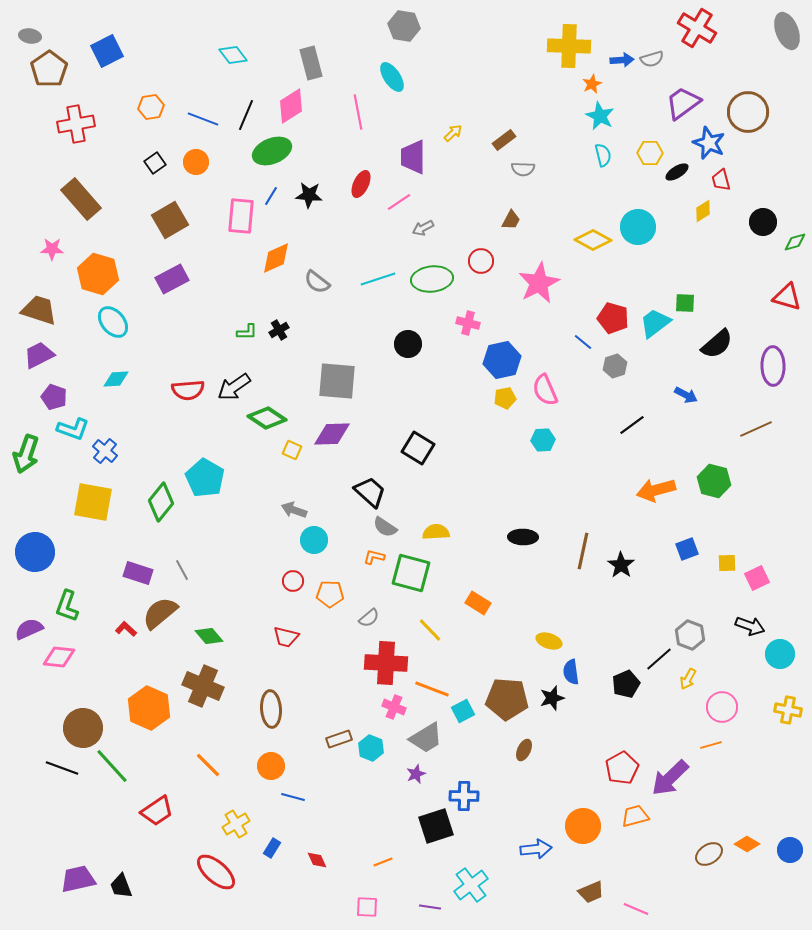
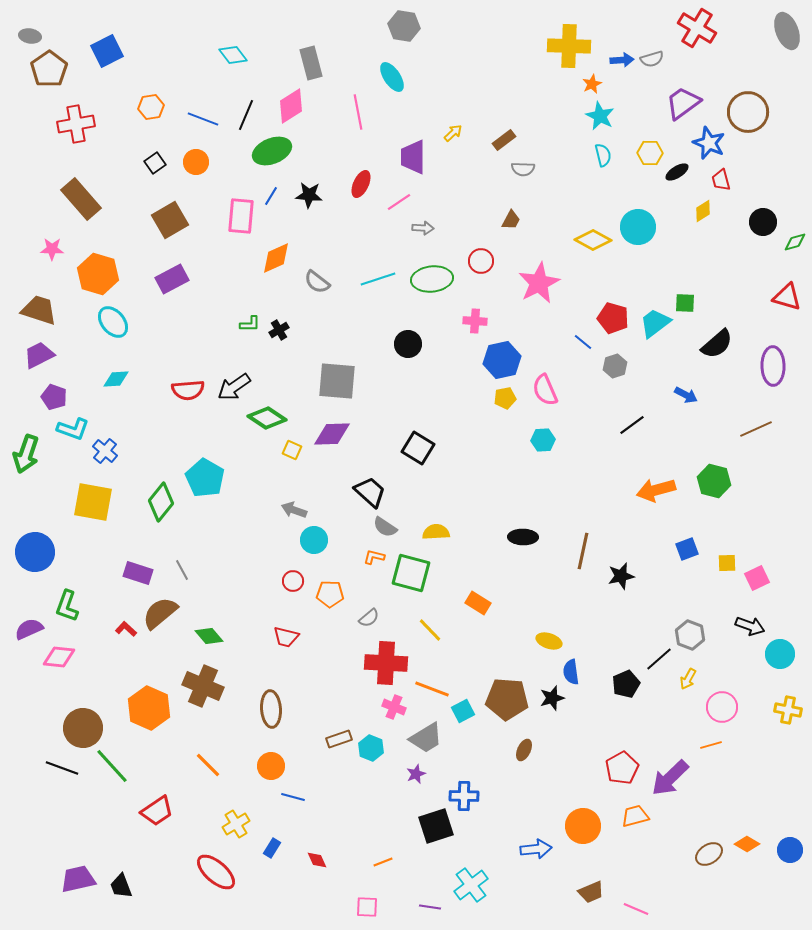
gray arrow at (423, 228): rotated 150 degrees counterclockwise
pink cross at (468, 323): moved 7 px right, 2 px up; rotated 10 degrees counterclockwise
green L-shape at (247, 332): moved 3 px right, 8 px up
black star at (621, 565): moved 11 px down; rotated 24 degrees clockwise
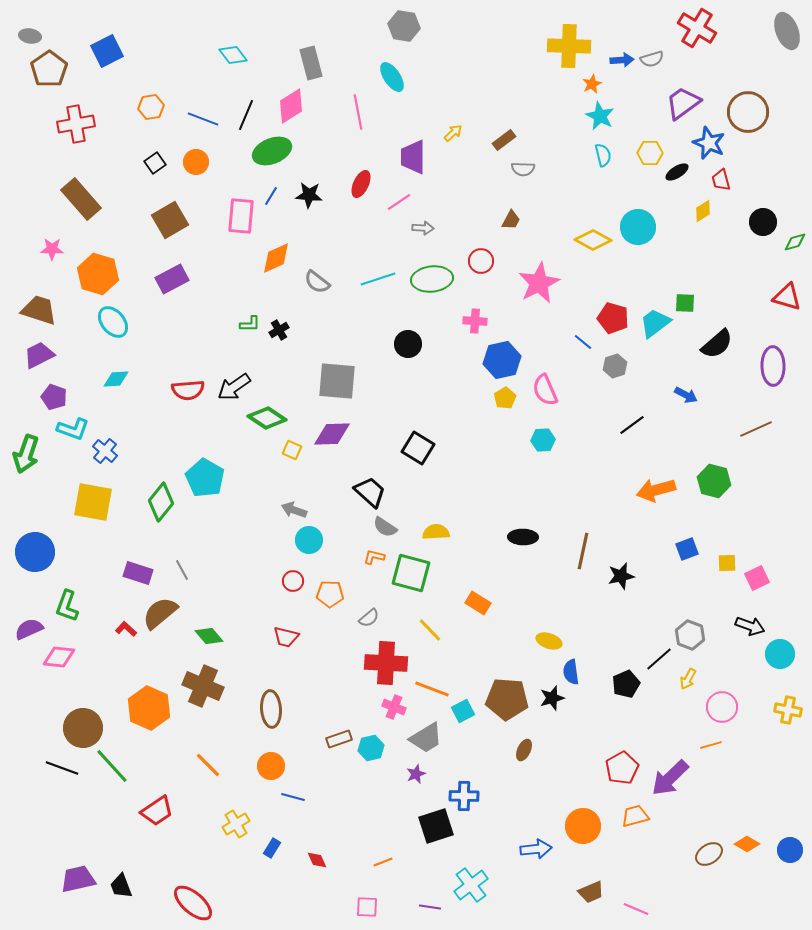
yellow pentagon at (505, 398): rotated 20 degrees counterclockwise
cyan circle at (314, 540): moved 5 px left
cyan hexagon at (371, 748): rotated 25 degrees clockwise
red ellipse at (216, 872): moved 23 px left, 31 px down
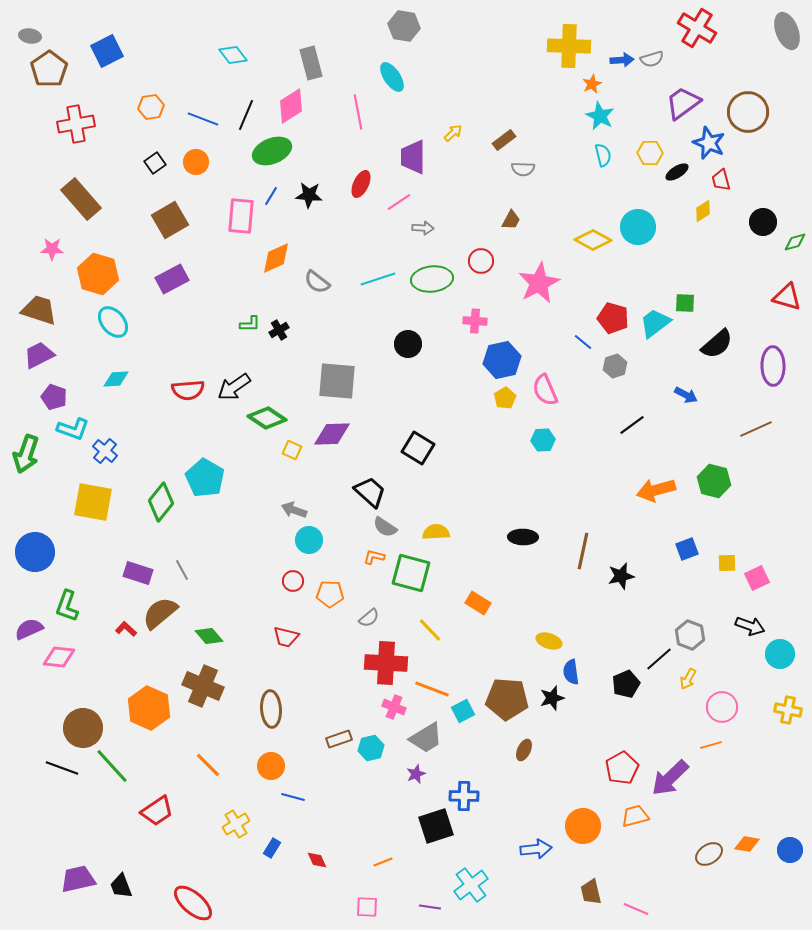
orange diamond at (747, 844): rotated 20 degrees counterclockwise
brown trapezoid at (591, 892): rotated 100 degrees clockwise
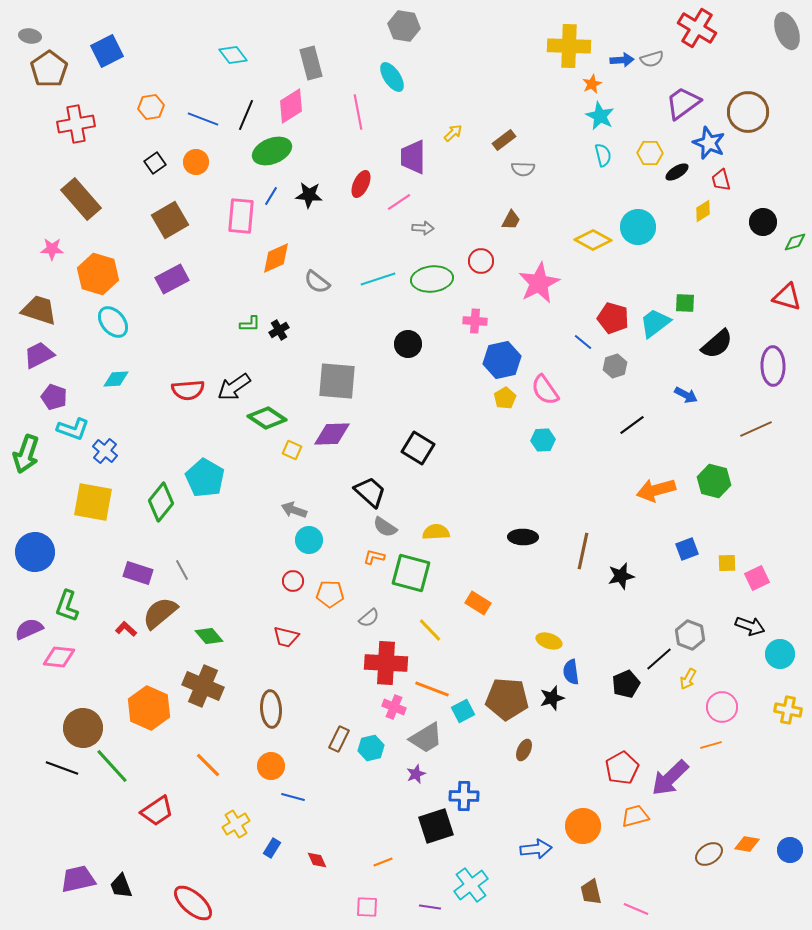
pink semicircle at (545, 390): rotated 12 degrees counterclockwise
brown rectangle at (339, 739): rotated 45 degrees counterclockwise
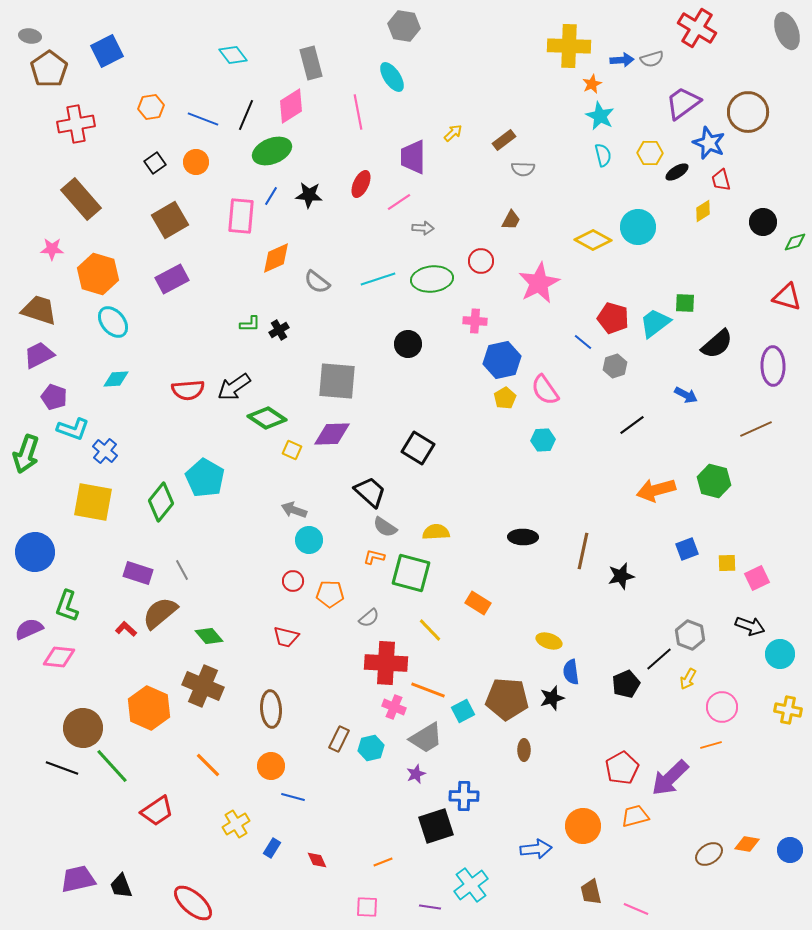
orange line at (432, 689): moved 4 px left, 1 px down
brown ellipse at (524, 750): rotated 25 degrees counterclockwise
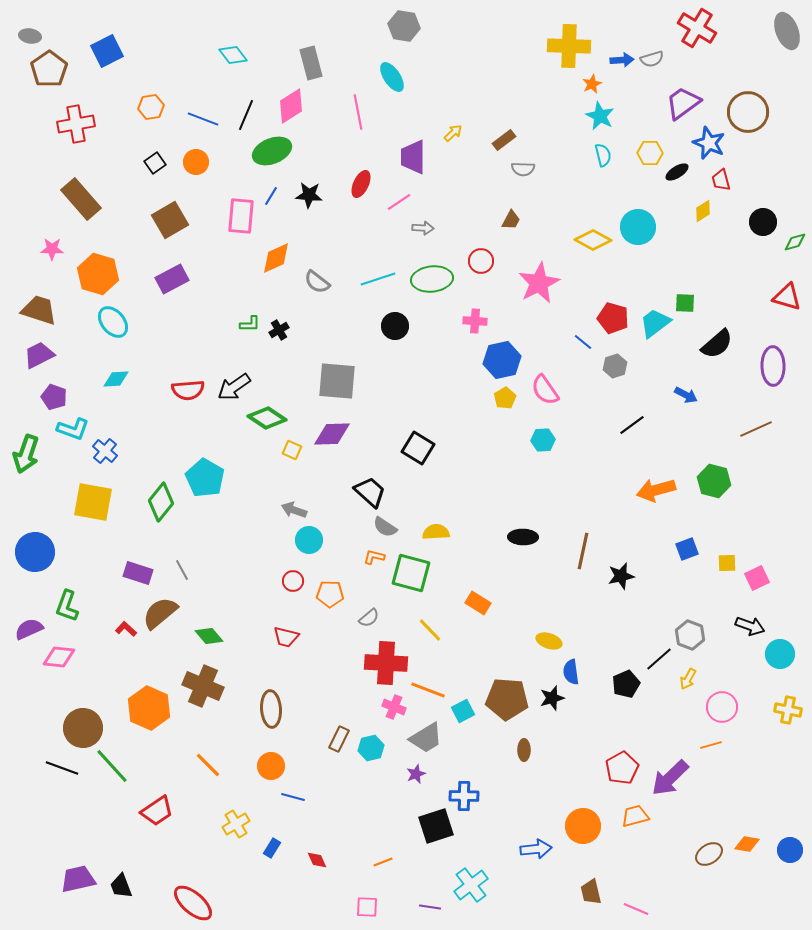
black circle at (408, 344): moved 13 px left, 18 px up
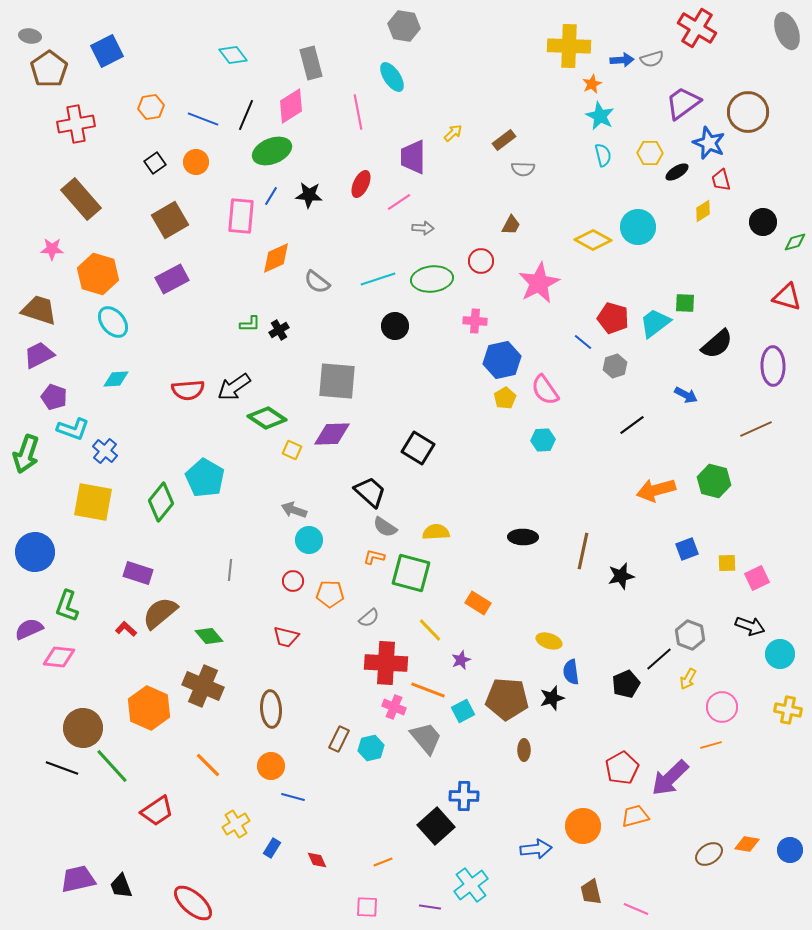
brown trapezoid at (511, 220): moved 5 px down
gray line at (182, 570): moved 48 px right; rotated 35 degrees clockwise
gray trapezoid at (426, 738): rotated 99 degrees counterclockwise
purple star at (416, 774): moved 45 px right, 114 px up
black square at (436, 826): rotated 24 degrees counterclockwise
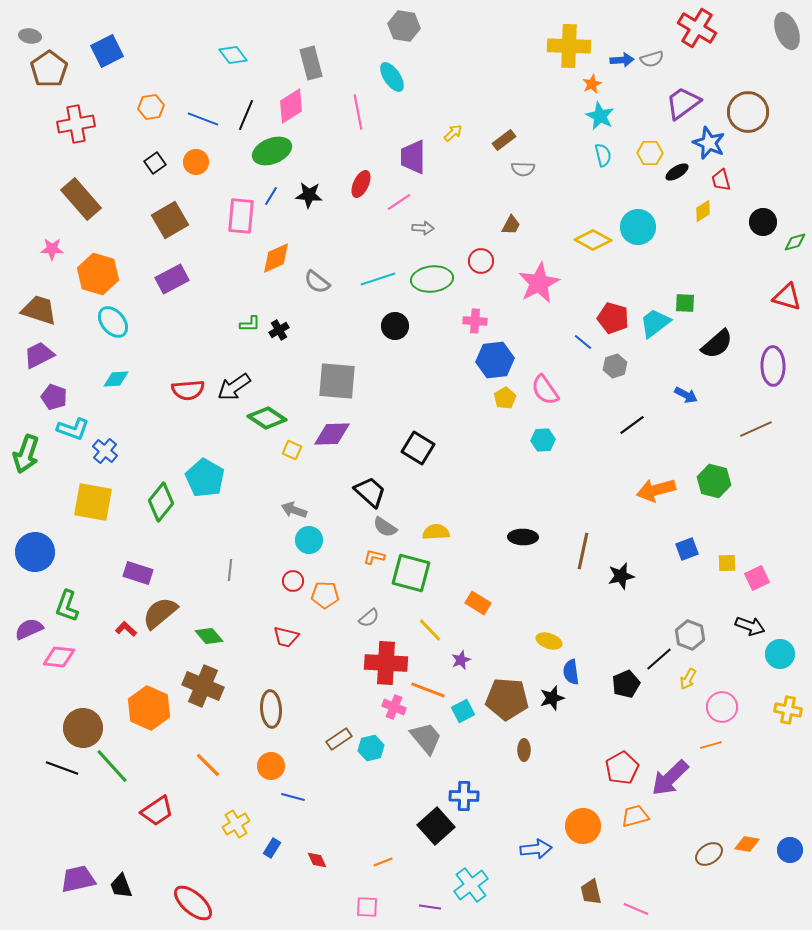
blue hexagon at (502, 360): moved 7 px left; rotated 6 degrees clockwise
orange pentagon at (330, 594): moved 5 px left, 1 px down
brown rectangle at (339, 739): rotated 30 degrees clockwise
